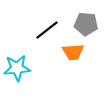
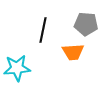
black line: moved 4 px left; rotated 40 degrees counterclockwise
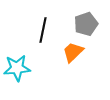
gray pentagon: rotated 25 degrees counterclockwise
orange trapezoid: rotated 140 degrees clockwise
